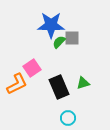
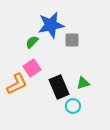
blue star: rotated 12 degrees counterclockwise
gray square: moved 2 px down
green semicircle: moved 27 px left
cyan circle: moved 5 px right, 12 px up
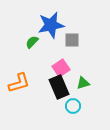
pink square: moved 29 px right
orange L-shape: moved 2 px right, 1 px up; rotated 10 degrees clockwise
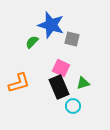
blue star: rotated 28 degrees clockwise
gray square: moved 1 px up; rotated 14 degrees clockwise
pink square: rotated 30 degrees counterclockwise
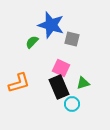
cyan circle: moved 1 px left, 2 px up
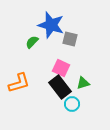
gray square: moved 2 px left
black rectangle: moved 1 px right; rotated 15 degrees counterclockwise
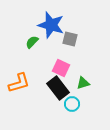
black rectangle: moved 2 px left, 1 px down
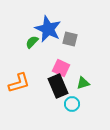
blue star: moved 3 px left, 4 px down; rotated 8 degrees clockwise
black rectangle: moved 2 px up; rotated 15 degrees clockwise
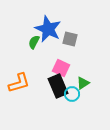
green semicircle: moved 2 px right; rotated 16 degrees counterclockwise
green triangle: rotated 16 degrees counterclockwise
cyan circle: moved 10 px up
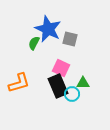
green semicircle: moved 1 px down
green triangle: rotated 32 degrees clockwise
